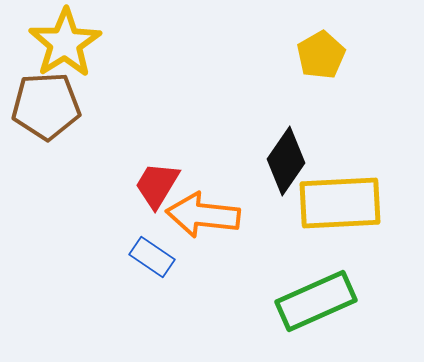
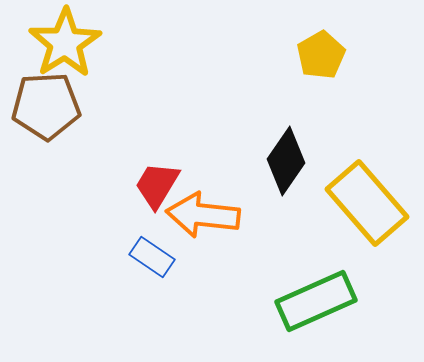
yellow rectangle: moved 27 px right; rotated 52 degrees clockwise
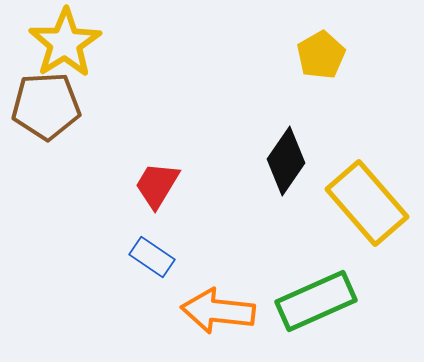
orange arrow: moved 15 px right, 96 px down
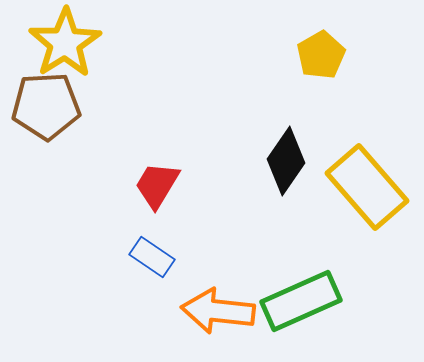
yellow rectangle: moved 16 px up
green rectangle: moved 15 px left
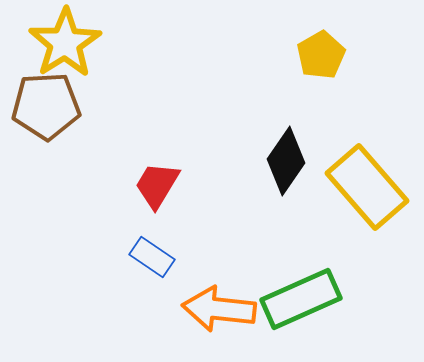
green rectangle: moved 2 px up
orange arrow: moved 1 px right, 2 px up
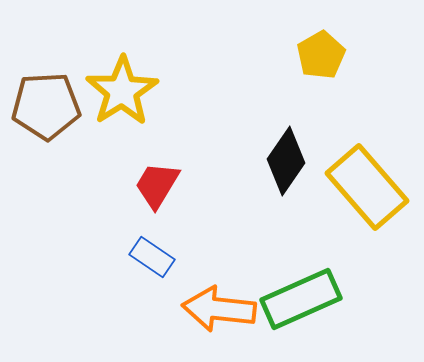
yellow star: moved 57 px right, 48 px down
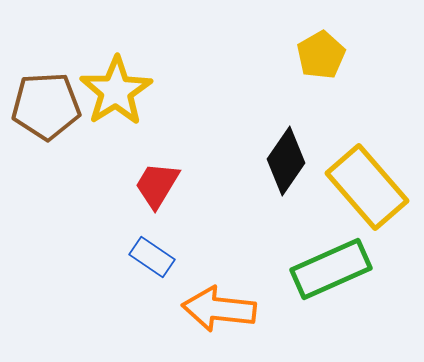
yellow star: moved 6 px left
green rectangle: moved 30 px right, 30 px up
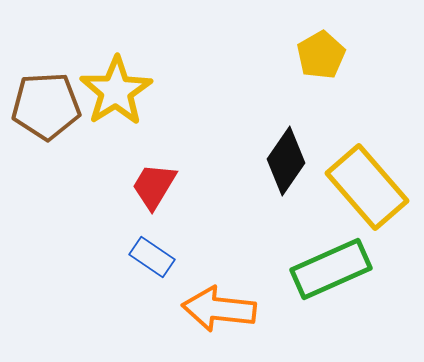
red trapezoid: moved 3 px left, 1 px down
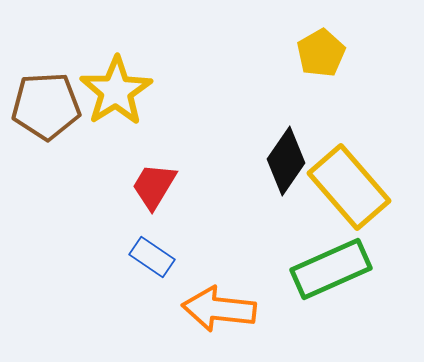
yellow pentagon: moved 2 px up
yellow rectangle: moved 18 px left
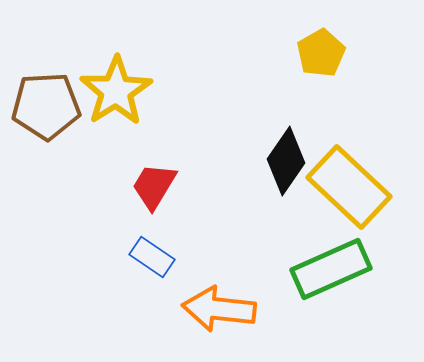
yellow rectangle: rotated 6 degrees counterclockwise
